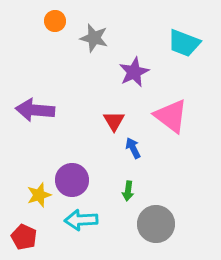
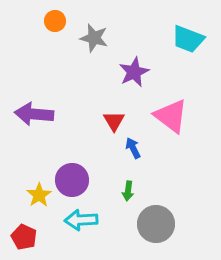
cyan trapezoid: moved 4 px right, 4 px up
purple arrow: moved 1 px left, 4 px down
yellow star: rotated 15 degrees counterclockwise
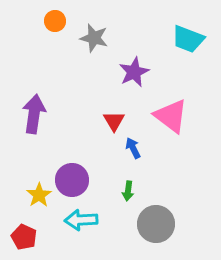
purple arrow: rotated 93 degrees clockwise
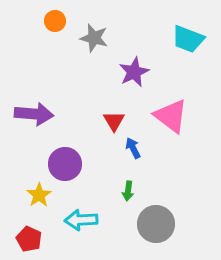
purple arrow: rotated 87 degrees clockwise
purple circle: moved 7 px left, 16 px up
red pentagon: moved 5 px right, 2 px down
